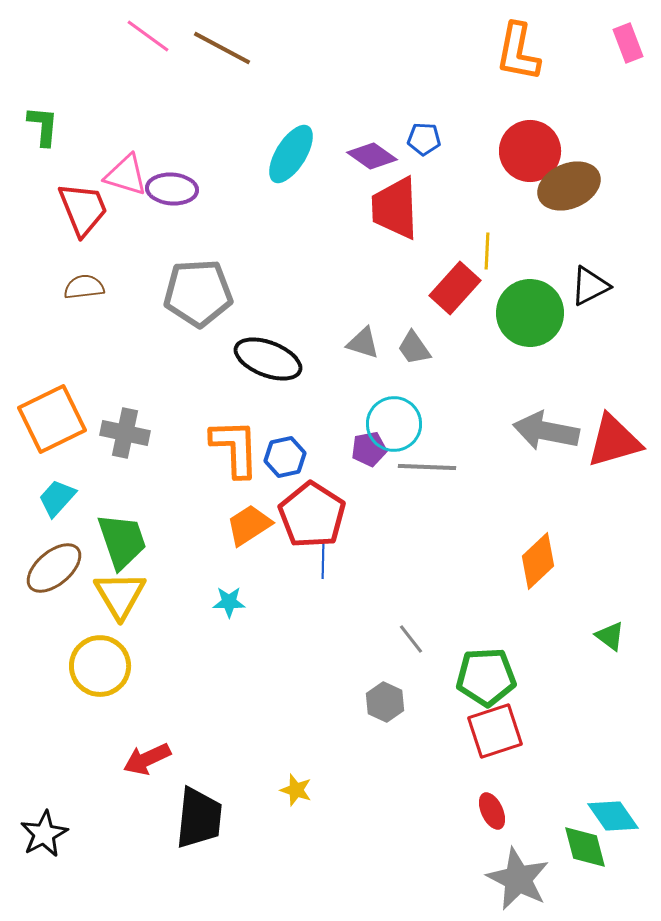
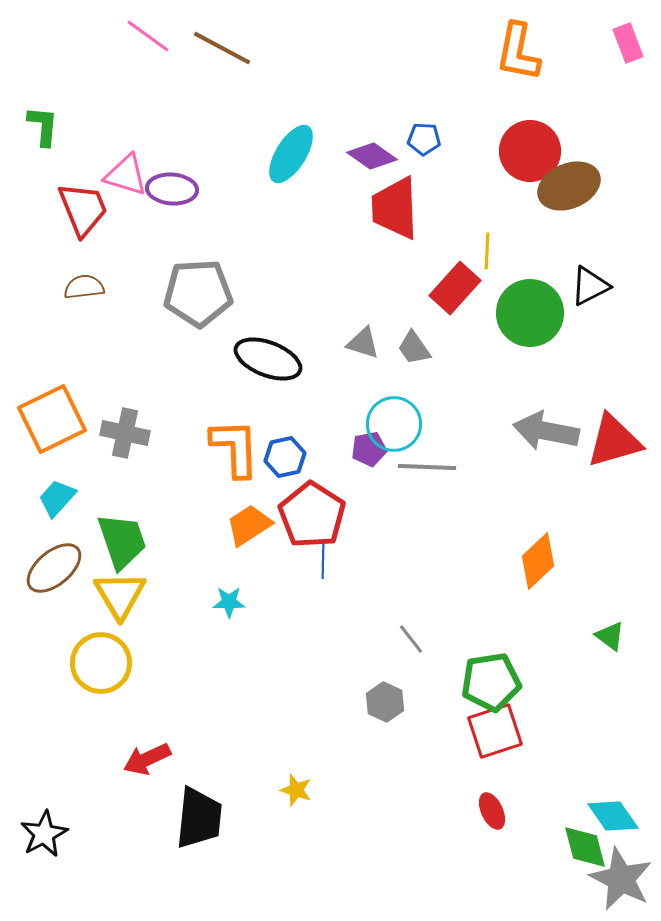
yellow circle at (100, 666): moved 1 px right, 3 px up
green pentagon at (486, 677): moved 5 px right, 5 px down; rotated 6 degrees counterclockwise
gray star at (518, 879): moved 103 px right
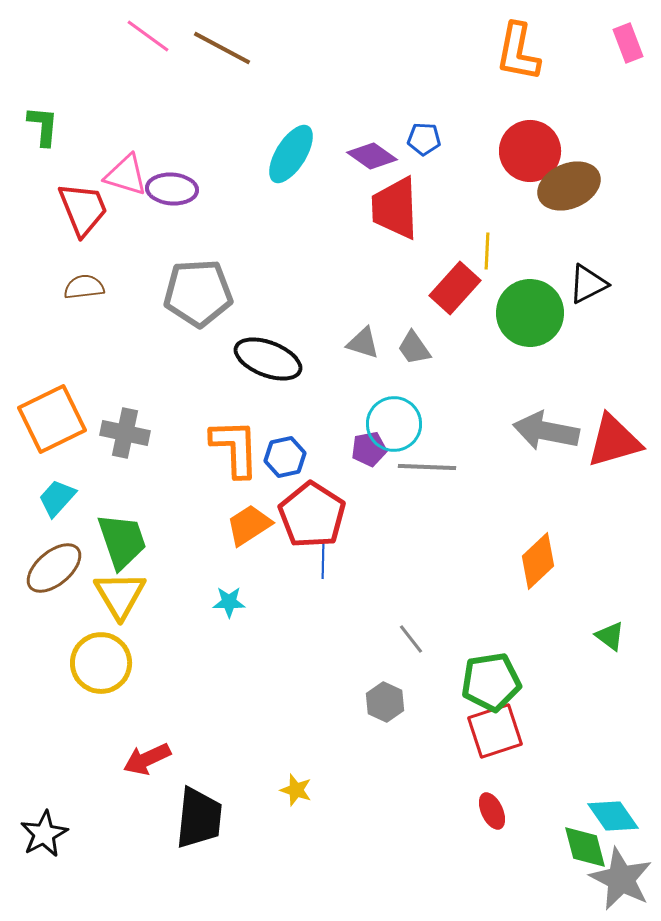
black triangle at (590, 286): moved 2 px left, 2 px up
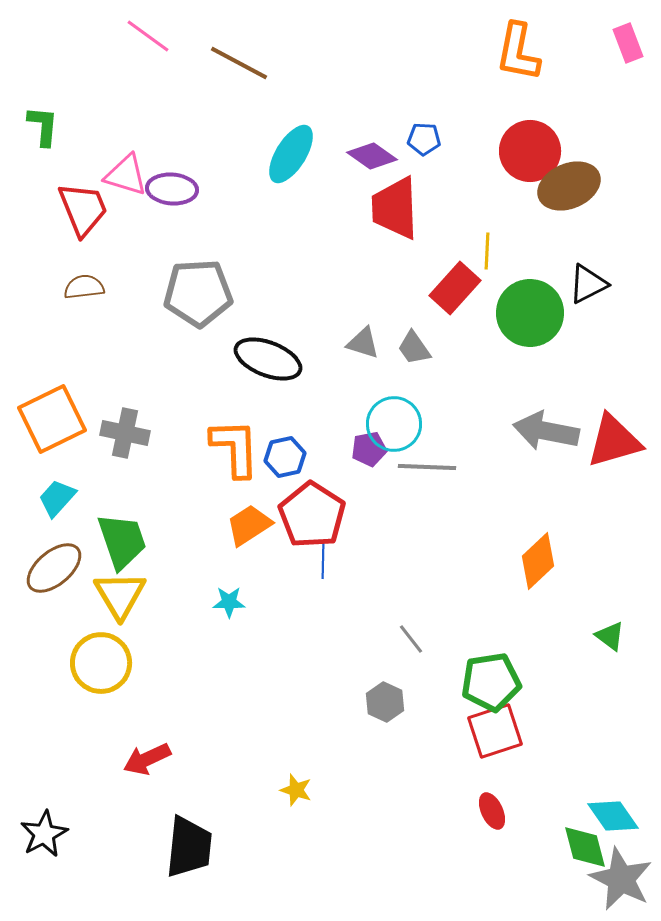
brown line at (222, 48): moved 17 px right, 15 px down
black trapezoid at (199, 818): moved 10 px left, 29 px down
